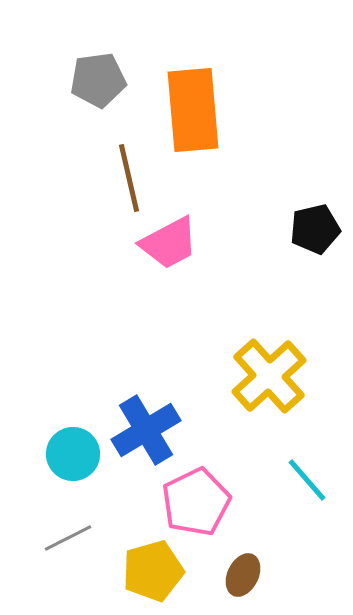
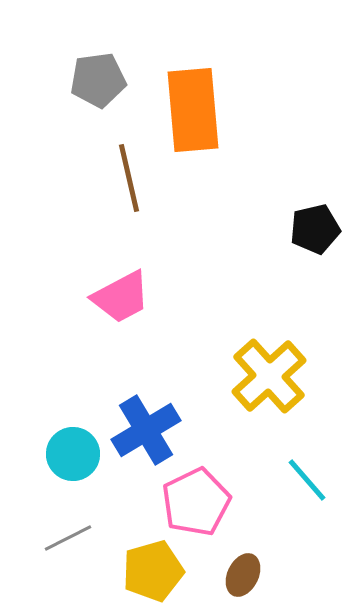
pink trapezoid: moved 48 px left, 54 px down
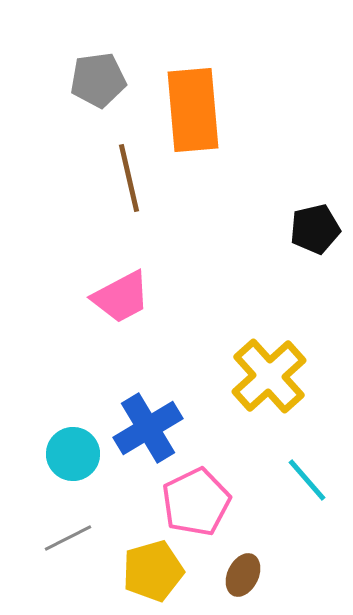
blue cross: moved 2 px right, 2 px up
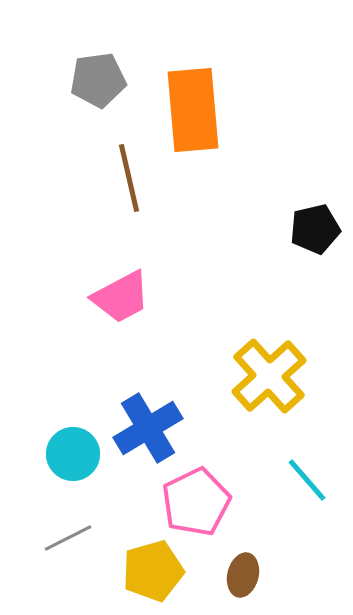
brown ellipse: rotated 12 degrees counterclockwise
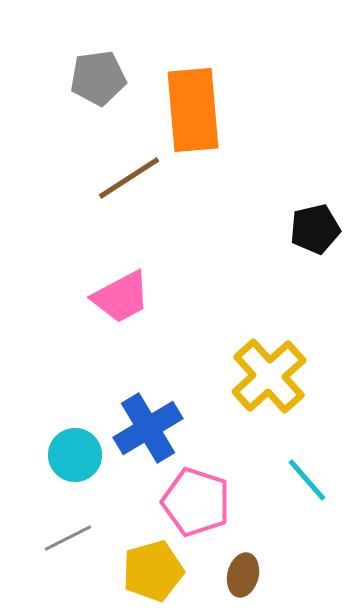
gray pentagon: moved 2 px up
brown line: rotated 70 degrees clockwise
cyan circle: moved 2 px right, 1 px down
pink pentagon: rotated 28 degrees counterclockwise
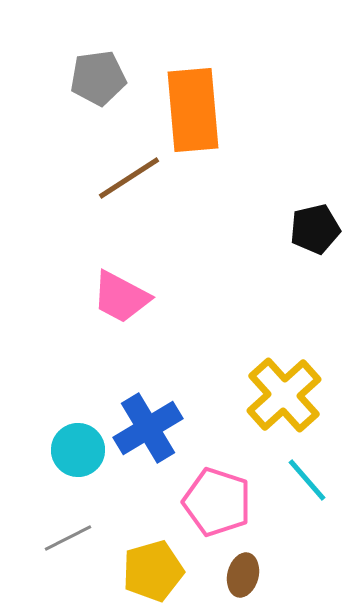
pink trapezoid: rotated 56 degrees clockwise
yellow cross: moved 15 px right, 19 px down
cyan circle: moved 3 px right, 5 px up
pink pentagon: moved 21 px right
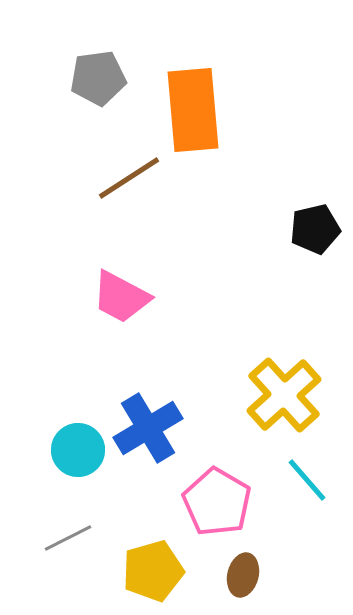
pink pentagon: rotated 12 degrees clockwise
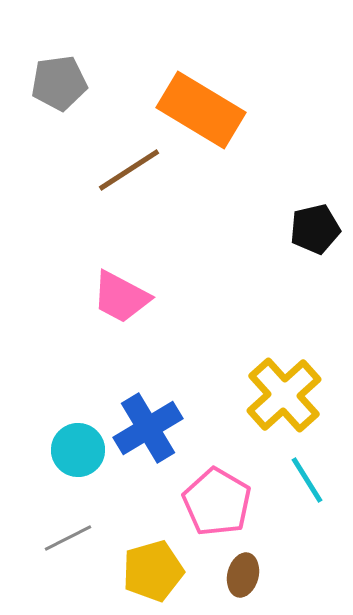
gray pentagon: moved 39 px left, 5 px down
orange rectangle: moved 8 px right; rotated 54 degrees counterclockwise
brown line: moved 8 px up
cyan line: rotated 9 degrees clockwise
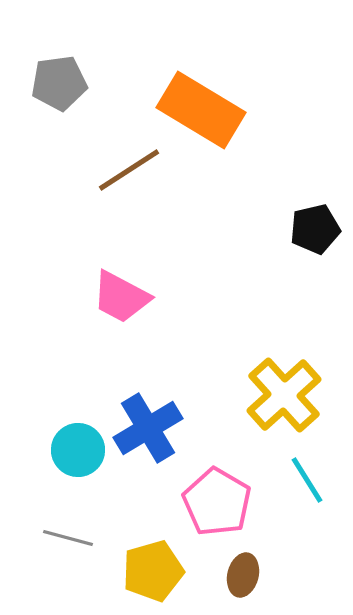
gray line: rotated 42 degrees clockwise
